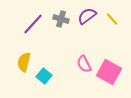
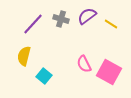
yellow line: moved 1 px left, 5 px down; rotated 16 degrees counterclockwise
yellow semicircle: moved 6 px up
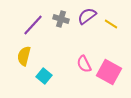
purple line: moved 1 px down
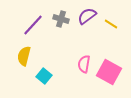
pink semicircle: rotated 36 degrees clockwise
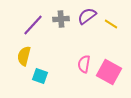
gray cross: rotated 21 degrees counterclockwise
cyan square: moved 4 px left; rotated 21 degrees counterclockwise
